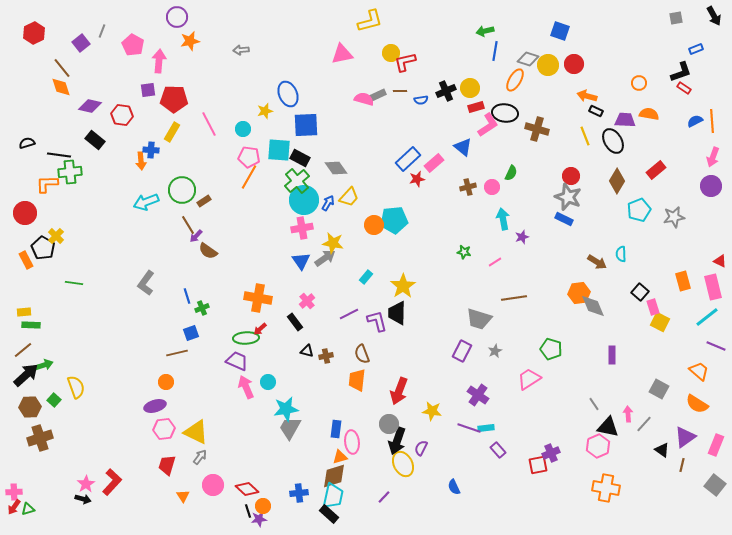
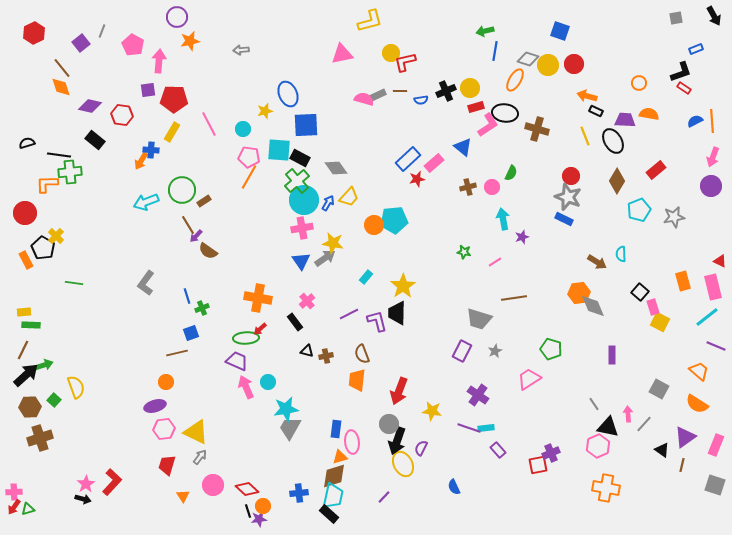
orange arrow at (141, 161): rotated 36 degrees clockwise
brown line at (23, 350): rotated 24 degrees counterclockwise
gray square at (715, 485): rotated 20 degrees counterclockwise
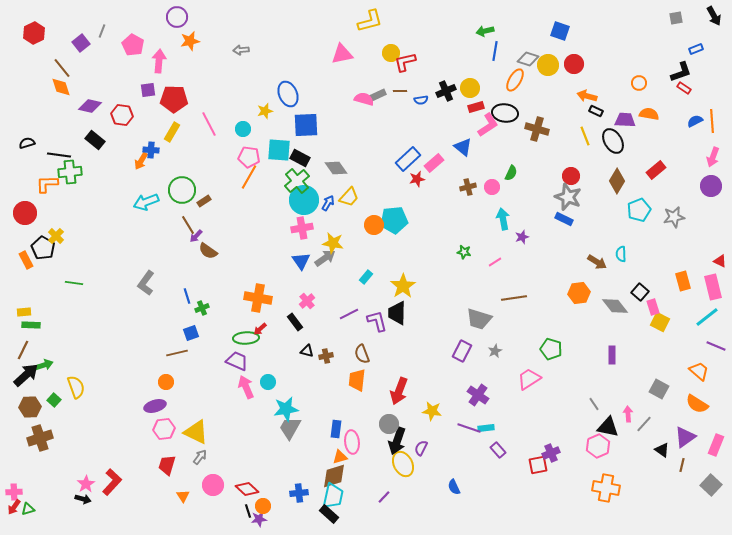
gray diamond at (593, 306): moved 22 px right; rotated 16 degrees counterclockwise
gray square at (715, 485): moved 4 px left; rotated 25 degrees clockwise
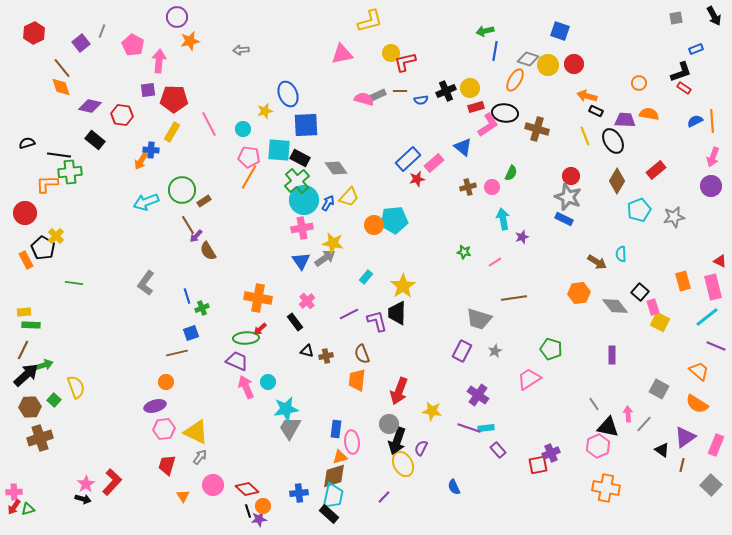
brown semicircle at (208, 251): rotated 24 degrees clockwise
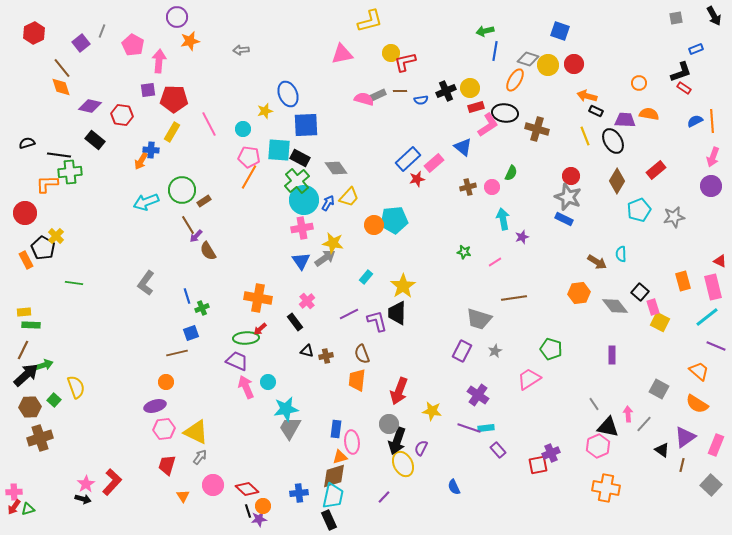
black rectangle at (329, 514): moved 6 px down; rotated 24 degrees clockwise
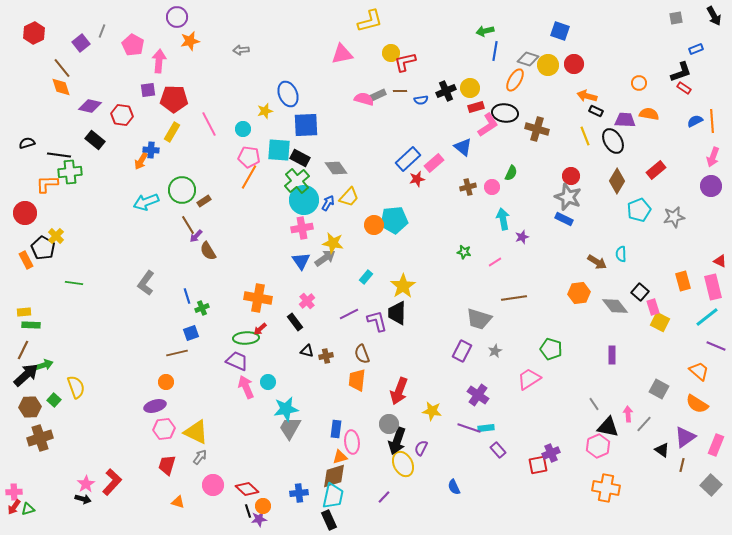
orange triangle at (183, 496): moved 5 px left, 6 px down; rotated 40 degrees counterclockwise
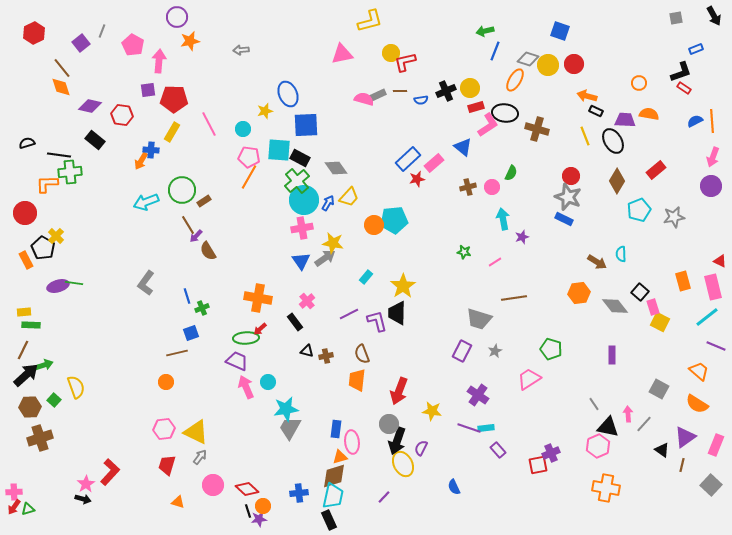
blue line at (495, 51): rotated 12 degrees clockwise
purple ellipse at (155, 406): moved 97 px left, 120 px up
red L-shape at (112, 482): moved 2 px left, 10 px up
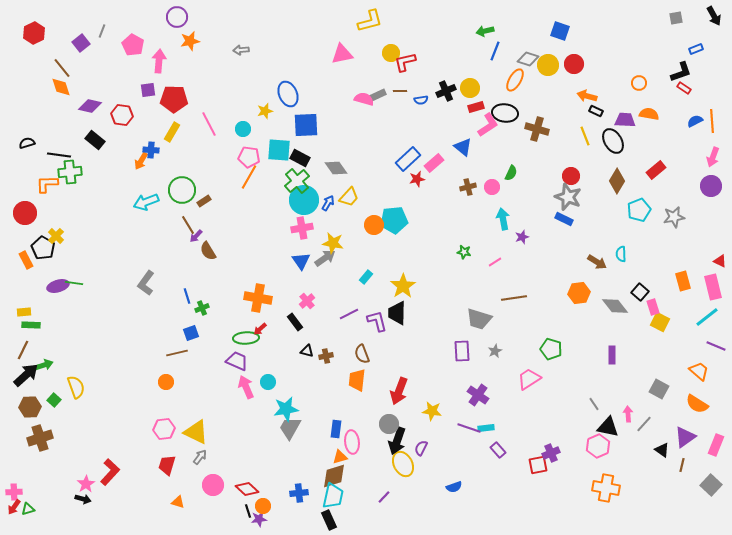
purple rectangle at (462, 351): rotated 30 degrees counterclockwise
blue semicircle at (454, 487): rotated 84 degrees counterclockwise
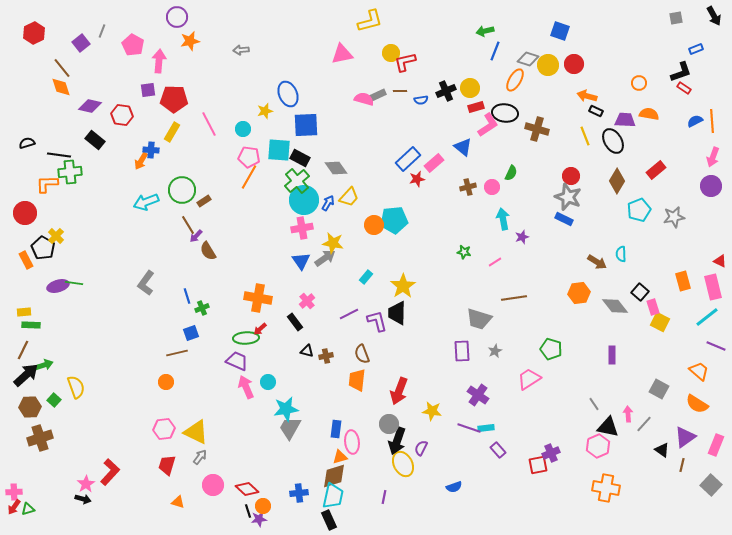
purple line at (384, 497): rotated 32 degrees counterclockwise
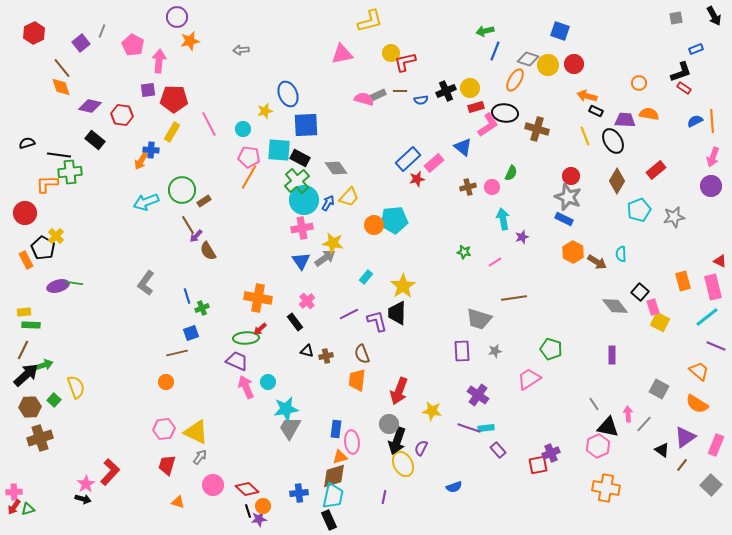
orange hexagon at (579, 293): moved 6 px left, 41 px up; rotated 25 degrees counterclockwise
gray star at (495, 351): rotated 16 degrees clockwise
brown line at (682, 465): rotated 24 degrees clockwise
